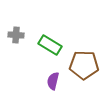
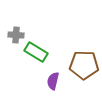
green rectangle: moved 14 px left, 7 px down
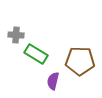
green rectangle: moved 2 px down
brown pentagon: moved 4 px left, 4 px up
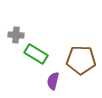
brown pentagon: moved 1 px right, 1 px up
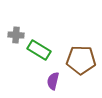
green rectangle: moved 3 px right, 4 px up
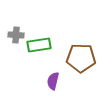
green rectangle: moved 5 px up; rotated 40 degrees counterclockwise
brown pentagon: moved 2 px up
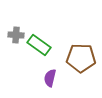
green rectangle: rotated 45 degrees clockwise
purple semicircle: moved 3 px left, 3 px up
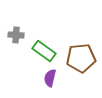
green rectangle: moved 5 px right, 6 px down
brown pentagon: rotated 8 degrees counterclockwise
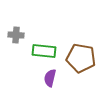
green rectangle: rotated 30 degrees counterclockwise
brown pentagon: rotated 16 degrees clockwise
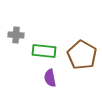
brown pentagon: moved 1 px right, 3 px up; rotated 20 degrees clockwise
purple semicircle: rotated 24 degrees counterclockwise
